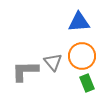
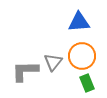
gray triangle: rotated 18 degrees clockwise
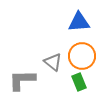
gray triangle: rotated 30 degrees counterclockwise
gray L-shape: moved 3 px left, 9 px down
green rectangle: moved 8 px left, 1 px up
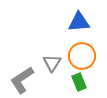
gray triangle: moved 1 px left, 1 px down; rotated 24 degrees clockwise
gray L-shape: rotated 32 degrees counterclockwise
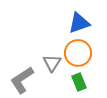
blue triangle: moved 1 px down; rotated 15 degrees counterclockwise
orange circle: moved 4 px left, 3 px up
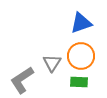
blue triangle: moved 2 px right
orange circle: moved 3 px right, 3 px down
green rectangle: rotated 66 degrees counterclockwise
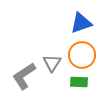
orange circle: moved 1 px right, 1 px up
gray L-shape: moved 2 px right, 4 px up
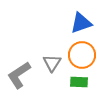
gray L-shape: moved 5 px left, 1 px up
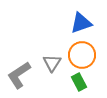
green rectangle: rotated 60 degrees clockwise
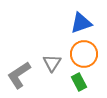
orange circle: moved 2 px right, 1 px up
